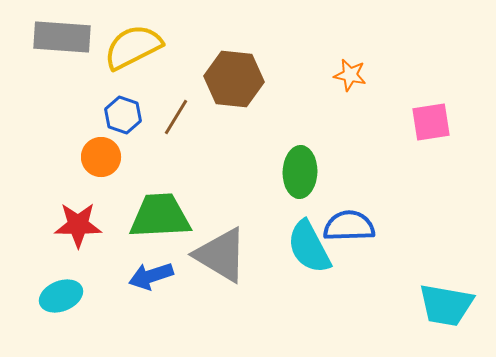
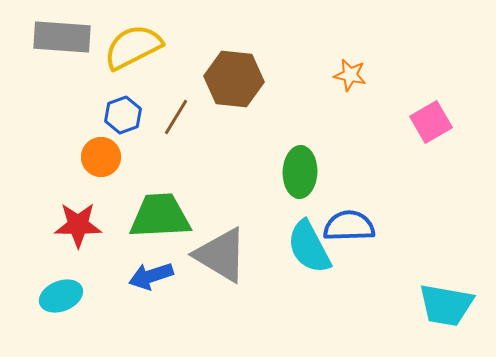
blue hexagon: rotated 21 degrees clockwise
pink square: rotated 21 degrees counterclockwise
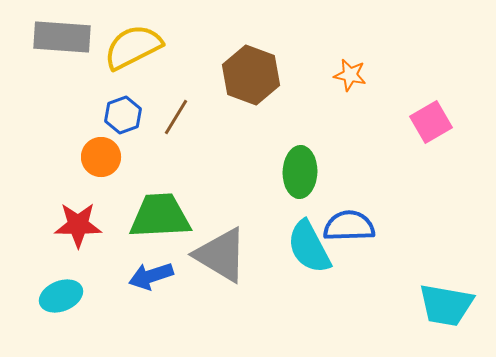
brown hexagon: moved 17 px right, 4 px up; rotated 14 degrees clockwise
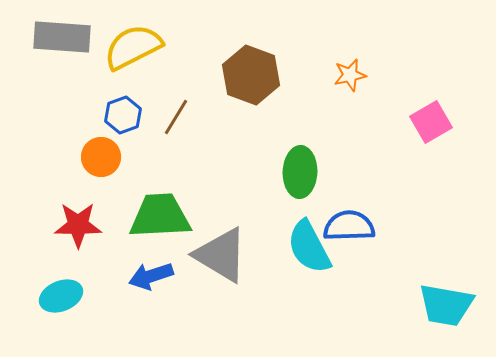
orange star: rotated 24 degrees counterclockwise
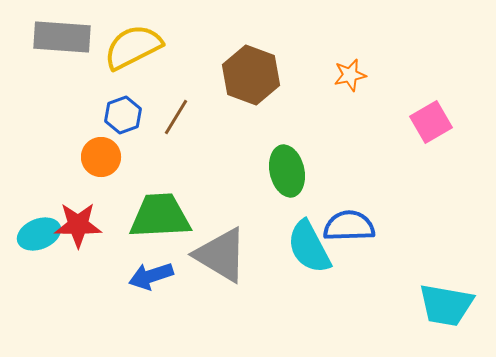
green ellipse: moved 13 px left, 1 px up; rotated 15 degrees counterclockwise
cyan ellipse: moved 22 px left, 62 px up
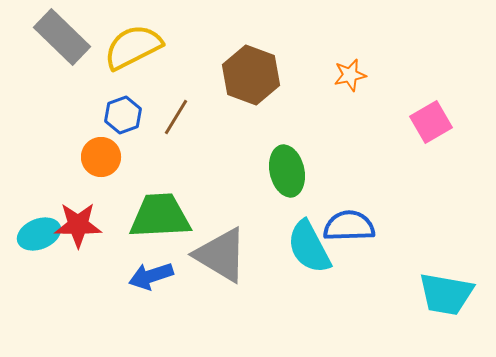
gray rectangle: rotated 40 degrees clockwise
cyan trapezoid: moved 11 px up
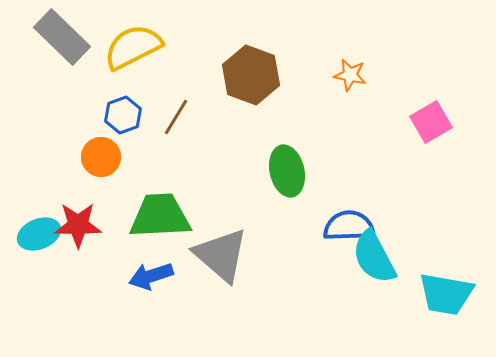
orange star: rotated 24 degrees clockwise
cyan semicircle: moved 65 px right, 10 px down
gray triangle: rotated 10 degrees clockwise
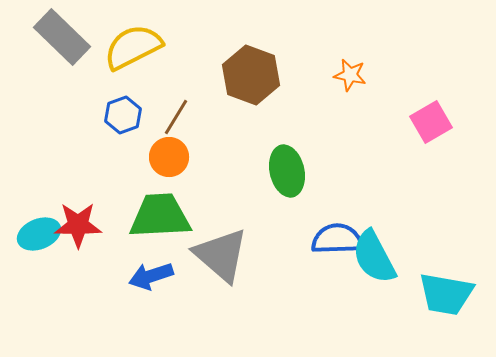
orange circle: moved 68 px right
blue semicircle: moved 12 px left, 13 px down
